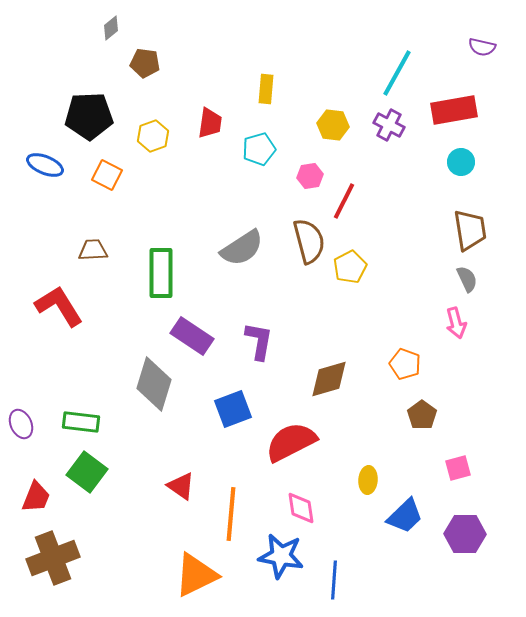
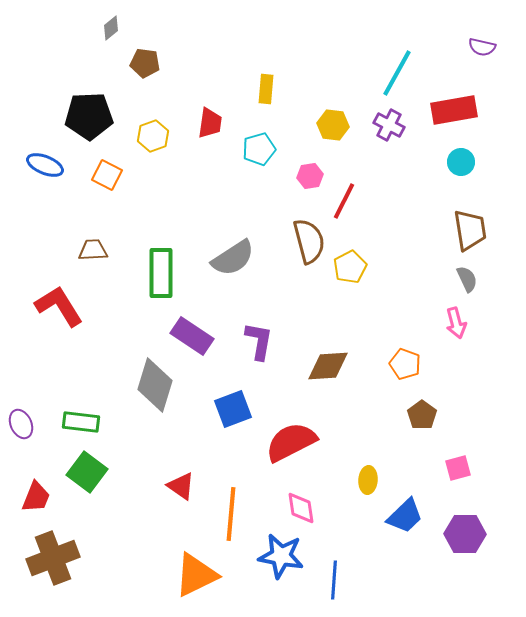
gray semicircle at (242, 248): moved 9 px left, 10 px down
brown diamond at (329, 379): moved 1 px left, 13 px up; rotated 12 degrees clockwise
gray diamond at (154, 384): moved 1 px right, 1 px down
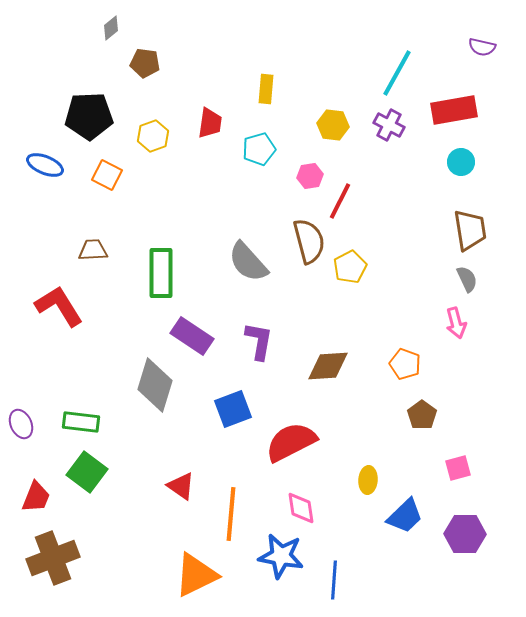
red line at (344, 201): moved 4 px left
gray semicircle at (233, 258): moved 15 px right, 4 px down; rotated 81 degrees clockwise
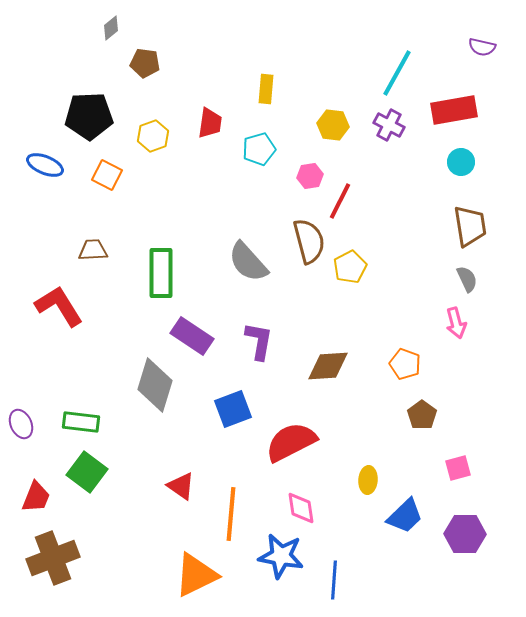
brown trapezoid at (470, 230): moved 4 px up
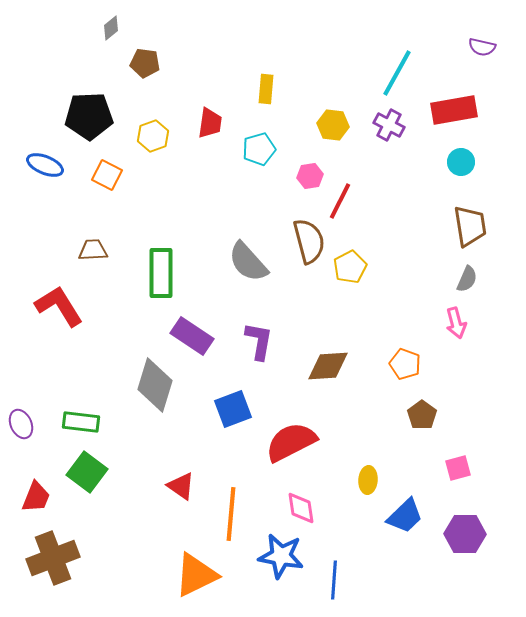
gray semicircle at (467, 279): rotated 48 degrees clockwise
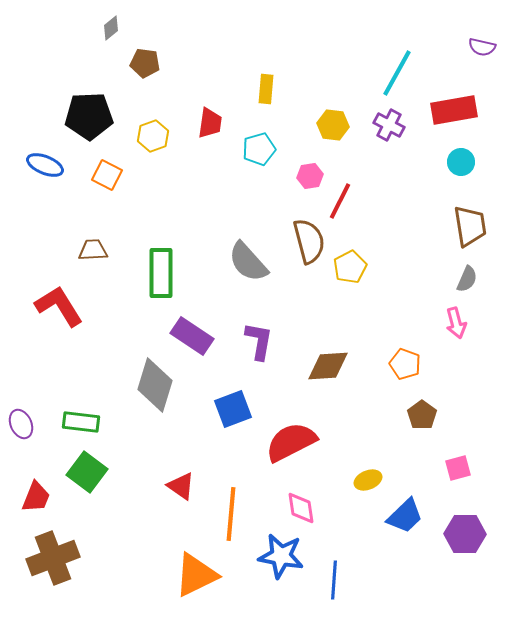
yellow ellipse at (368, 480): rotated 64 degrees clockwise
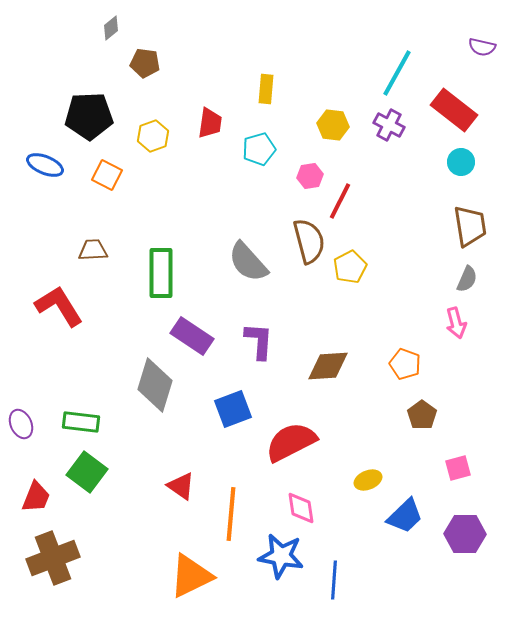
red rectangle at (454, 110): rotated 48 degrees clockwise
purple L-shape at (259, 341): rotated 6 degrees counterclockwise
orange triangle at (196, 575): moved 5 px left, 1 px down
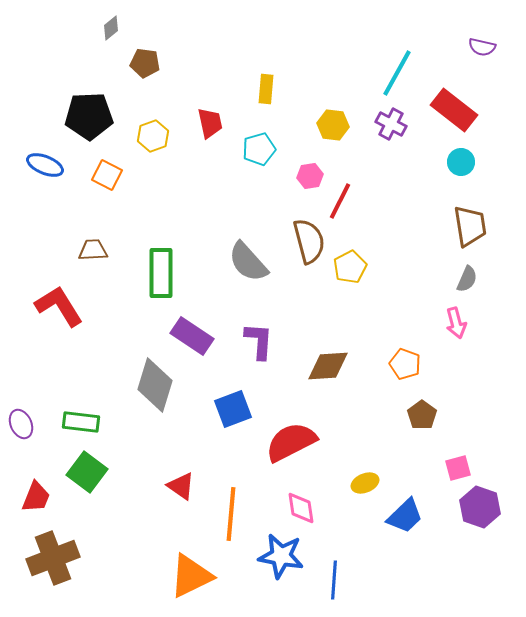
red trapezoid at (210, 123): rotated 20 degrees counterclockwise
purple cross at (389, 125): moved 2 px right, 1 px up
yellow ellipse at (368, 480): moved 3 px left, 3 px down
purple hexagon at (465, 534): moved 15 px right, 27 px up; rotated 18 degrees clockwise
